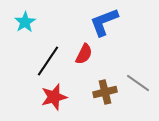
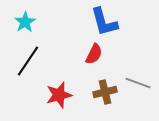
blue L-shape: rotated 84 degrees counterclockwise
red semicircle: moved 10 px right
black line: moved 20 px left
gray line: rotated 15 degrees counterclockwise
red star: moved 5 px right, 2 px up
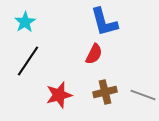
gray line: moved 5 px right, 12 px down
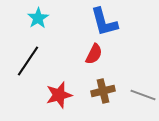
cyan star: moved 13 px right, 4 px up
brown cross: moved 2 px left, 1 px up
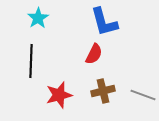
black line: moved 3 px right; rotated 32 degrees counterclockwise
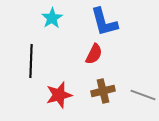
cyan star: moved 14 px right
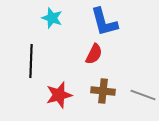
cyan star: rotated 20 degrees counterclockwise
brown cross: rotated 20 degrees clockwise
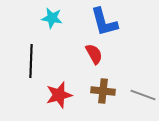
cyan star: rotated 10 degrees counterclockwise
red semicircle: rotated 55 degrees counterclockwise
